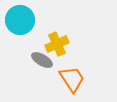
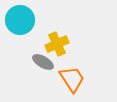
gray ellipse: moved 1 px right, 2 px down
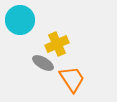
gray ellipse: moved 1 px down
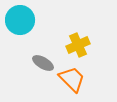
yellow cross: moved 21 px right, 1 px down
orange trapezoid: rotated 12 degrees counterclockwise
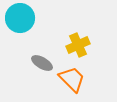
cyan circle: moved 2 px up
gray ellipse: moved 1 px left
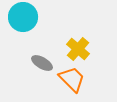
cyan circle: moved 3 px right, 1 px up
yellow cross: moved 4 px down; rotated 25 degrees counterclockwise
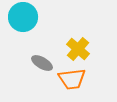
orange trapezoid: rotated 128 degrees clockwise
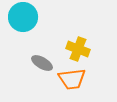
yellow cross: rotated 20 degrees counterclockwise
